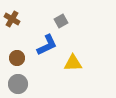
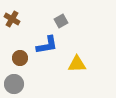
blue L-shape: rotated 15 degrees clockwise
brown circle: moved 3 px right
yellow triangle: moved 4 px right, 1 px down
gray circle: moved 4 px left
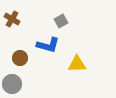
blue L-shape: moved 1 px right; rotated 25 degrees clockwise
gray circle: moved 2 px left
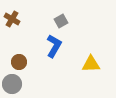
blue L-shape: moved 6 px right, 1 px down; rotated 75 degrees counterclockwise
brown circle: moved 1 px left, 4 px down
yellow triangle: moved 14 px right
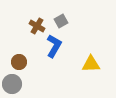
brown cross: moved 25 px right, 7 px down
